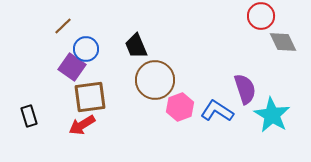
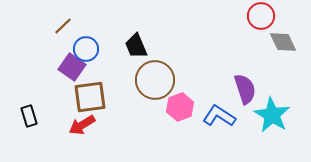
blue L-shape: moved 2 px right, 5 px down
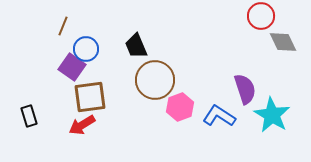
brown line: rotated 24 degrees counterclockwise
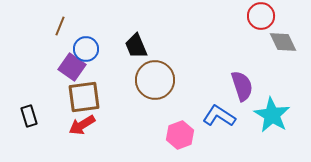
brown line: moved 3 px left
purple semicircle: moved 3 px left, 3 px up
brown square: moved 6 px left
pink hexagon: moved 28 px down
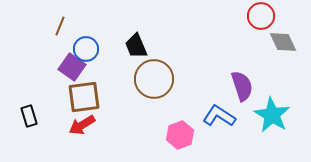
brown circle: moved 1 px left, 1 px up
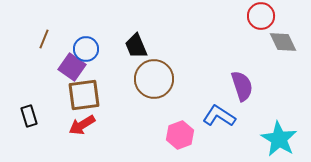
brown line: moved 16 px left, 13 px down
brown square: moved 2 px up
cyan star: moved 7 px right, 24 px down
